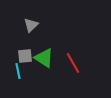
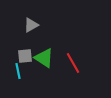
gray triangle: rotated 14 degrees clockwise
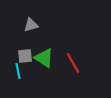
gray triangle: rotated 14 degrees clockwise
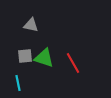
gray triangle: rotated 28 degrees clockwise
green triangle: rotated 15 degrees counterclockwise
cyan line: moved 12 px down
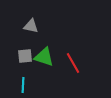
gray triangle: moved 1 px down
green triangle: moved 1 px up
cyan line: moved 5 px right, 2 px down; rotated 14 degrees clockwise
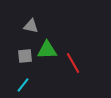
green triangle: moved 3 px right, 7 px up; rotated 20 degrees counterclockwise
cyan line: rotated 35 degrees clockwise
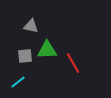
cyan line: moved 5 px left, 3 px up; rotated 14 degrees clockwise
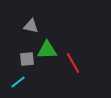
gray square: moved 2 px right, 3 px down
